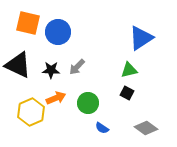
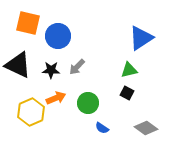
blue circle: moved 4 px down
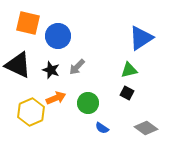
black star: rotated 18 degrees clockwise
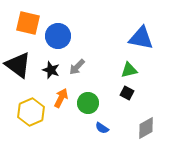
blue triangle: rotated 44 degrees clockwise
black triangle: rotated 12 degrees clockwise
orange arrow: moved 5 px right; rotated 42 degrees counterclockwise
gray diamond: rotated 65 degrees counterclockwise
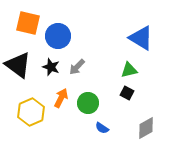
blue triangle: rotated 20 degrees clockwise
black star: moved 3 px up
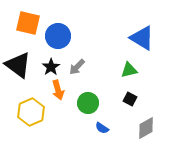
blue triangle: moved 1 px right
black star: rotated 18 degrees clockwise
black square: moved 3 px right, 6 px down
orange arrow: moved 3 px left, 8 px up; rotated 138 degrees clockwise
